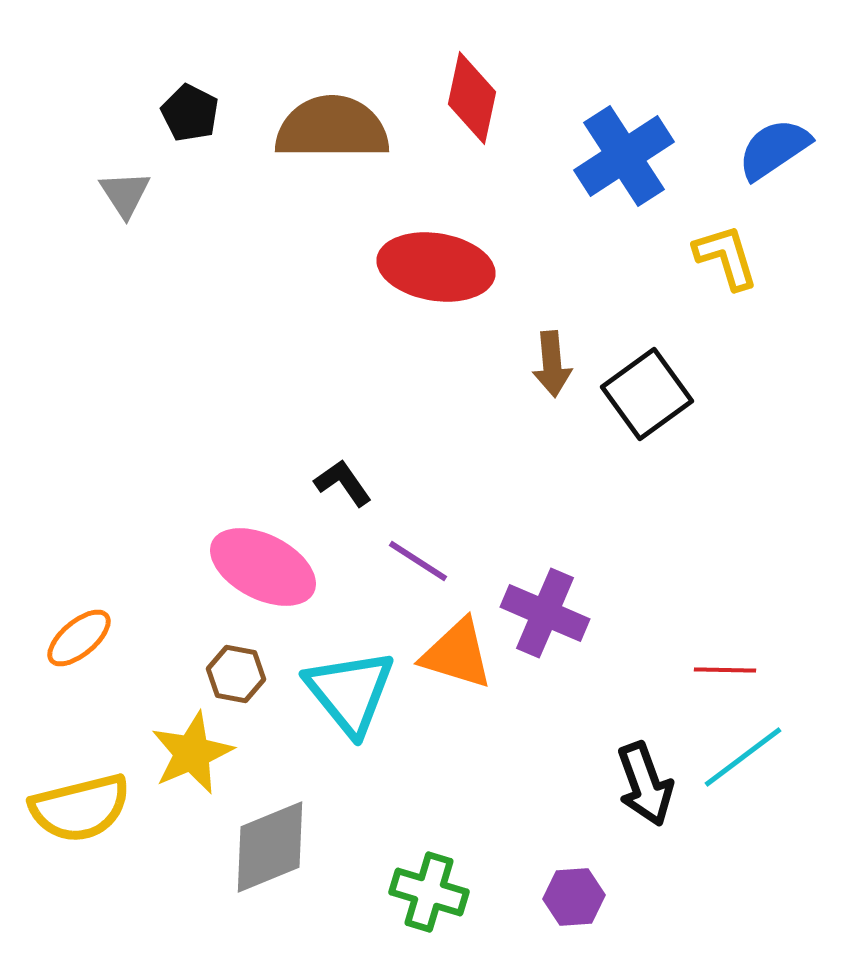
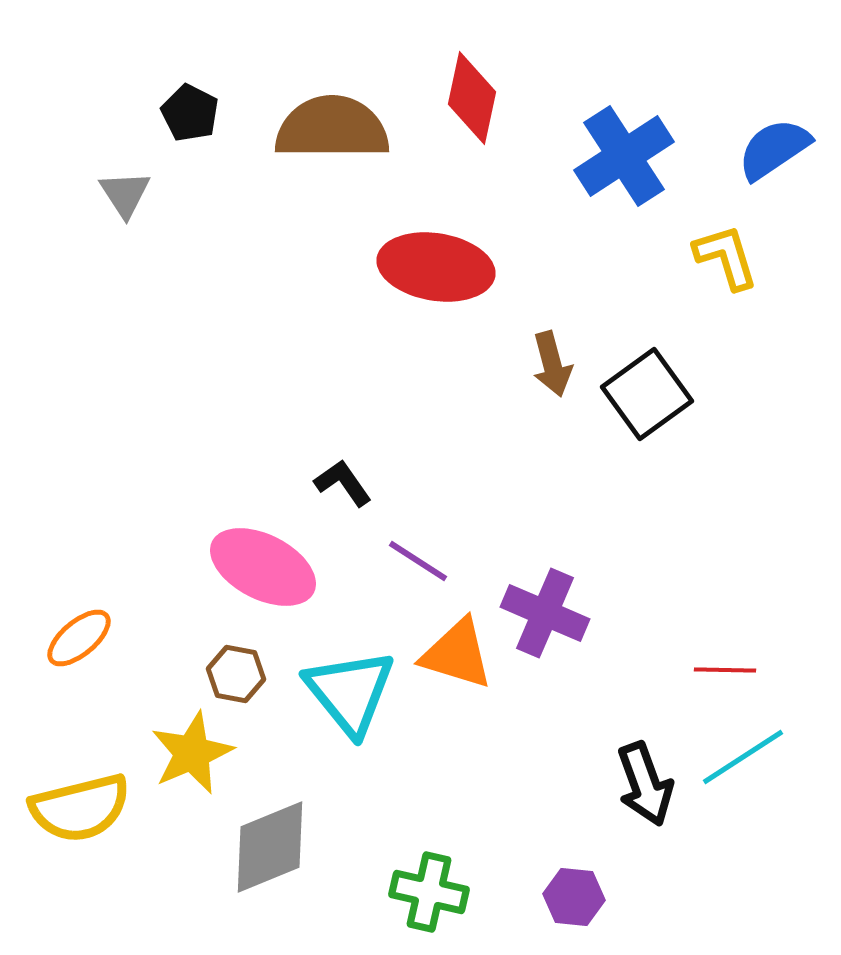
brown arrow: rotated 10 degrees counterclockwise
cyan line: rotated 4 degrees clockwise
green cross: rotated 4 degrees counterclockwise
purple hexagon: rotated 10 degrees clockwise
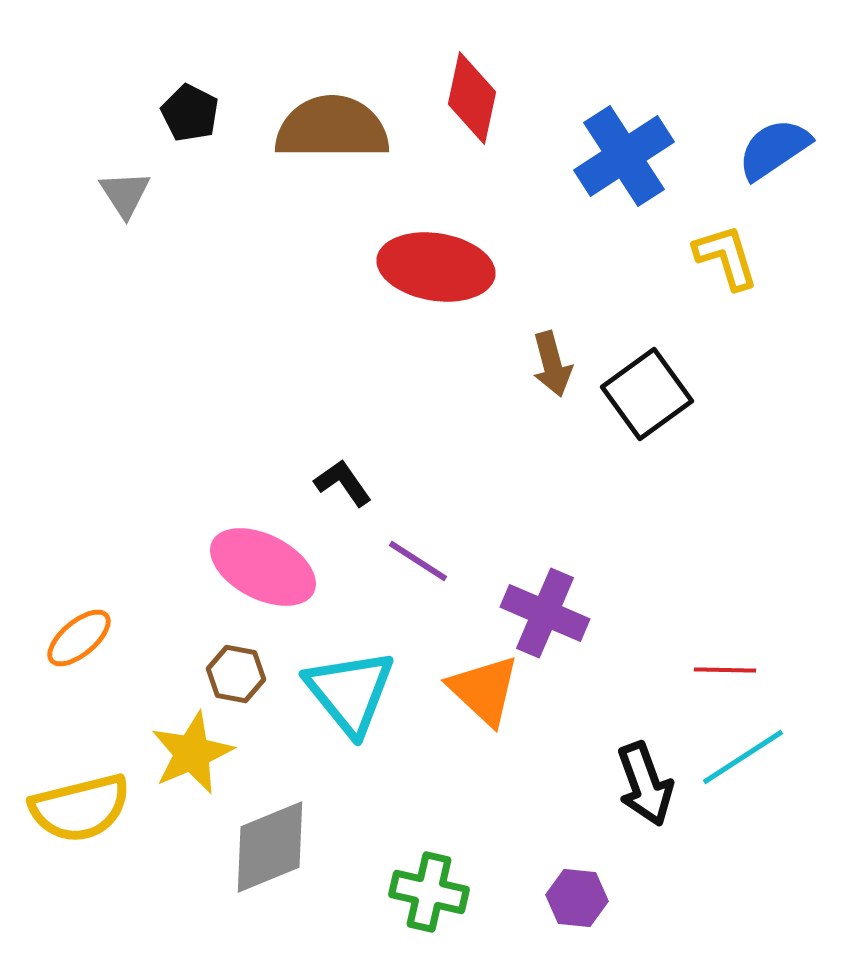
orange triangle: moved 27 px right, 36 px down; rotated 26 degrees clockwise
purple hexagon: moved 3 px right, 1 px down
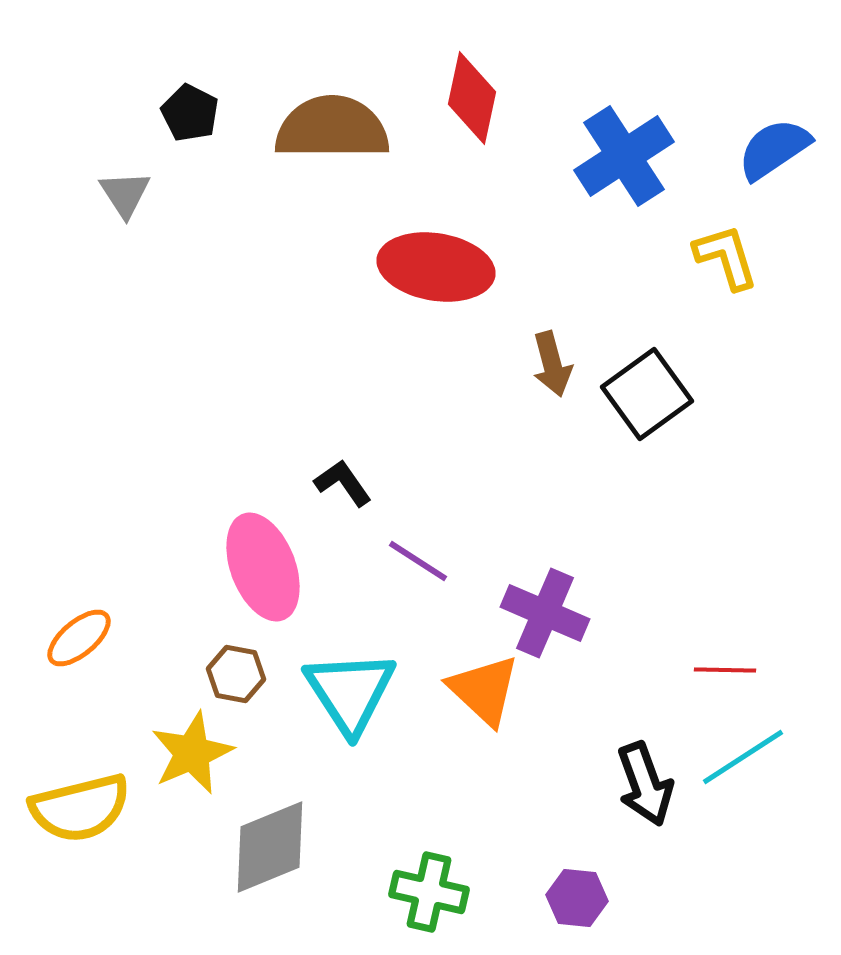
pink ellipse: rotated 42 degrees clockwise
cyan triangle: rotated 6 degrees clockwise
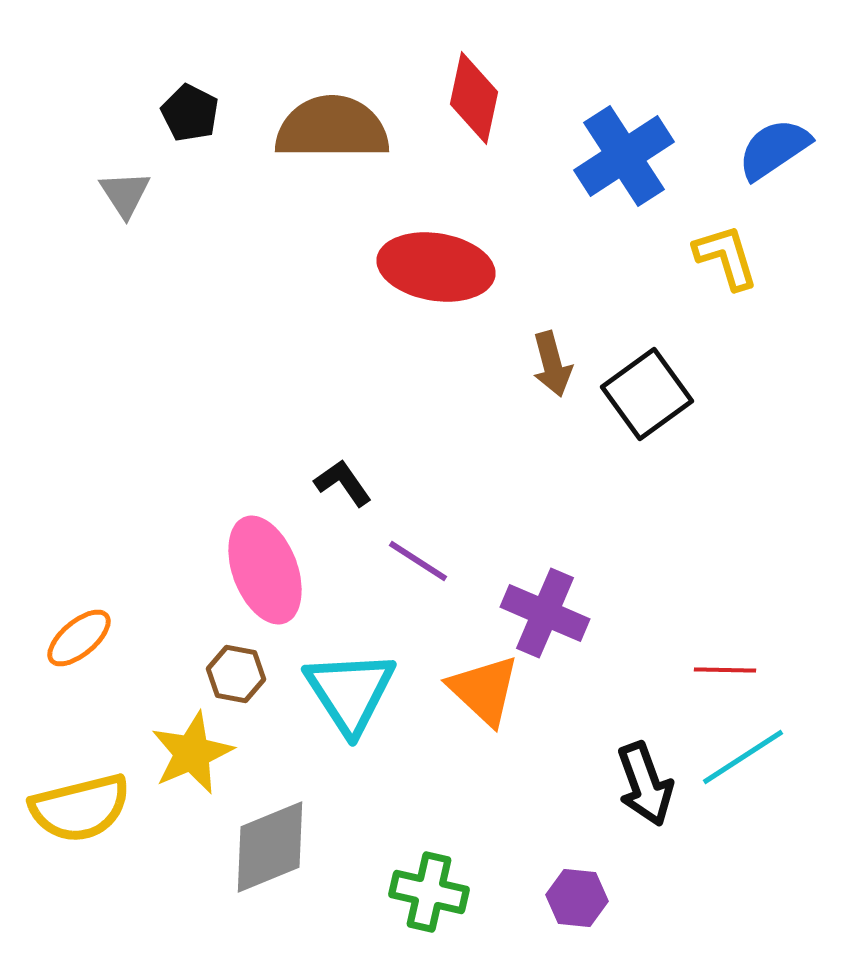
red diamond: moved 2 px right
pink ellipse: moved 2 px right, 3 px down
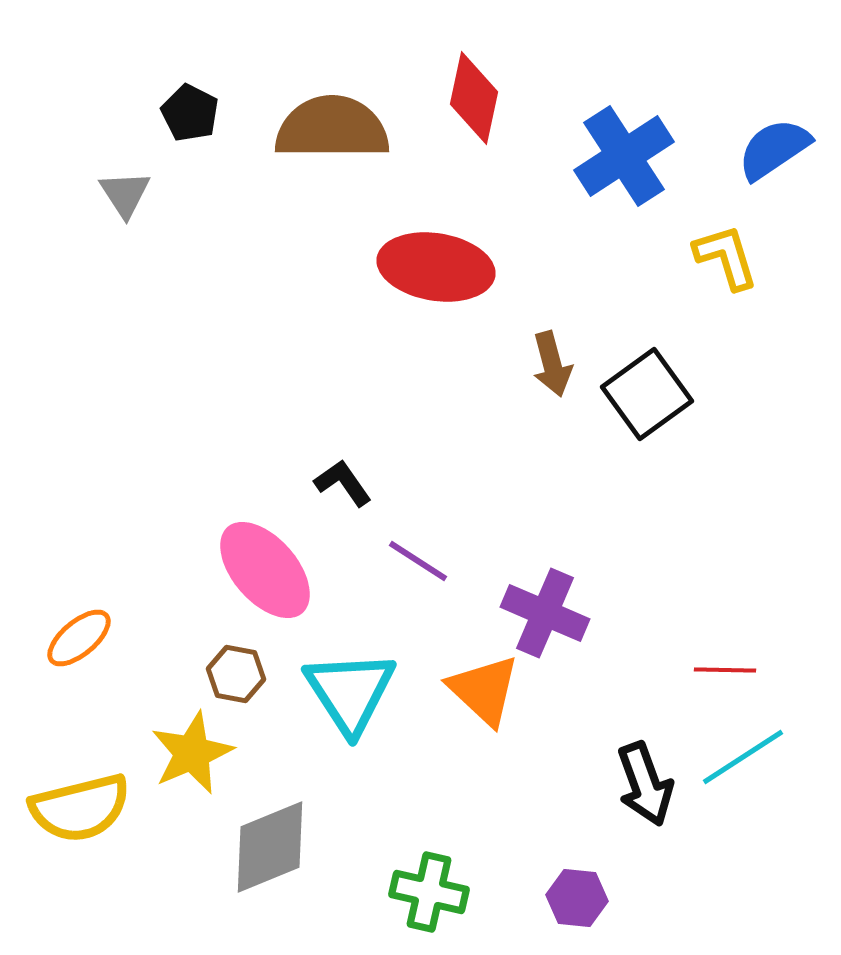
pink ellipse: rotated 20 degrees counterclockwise
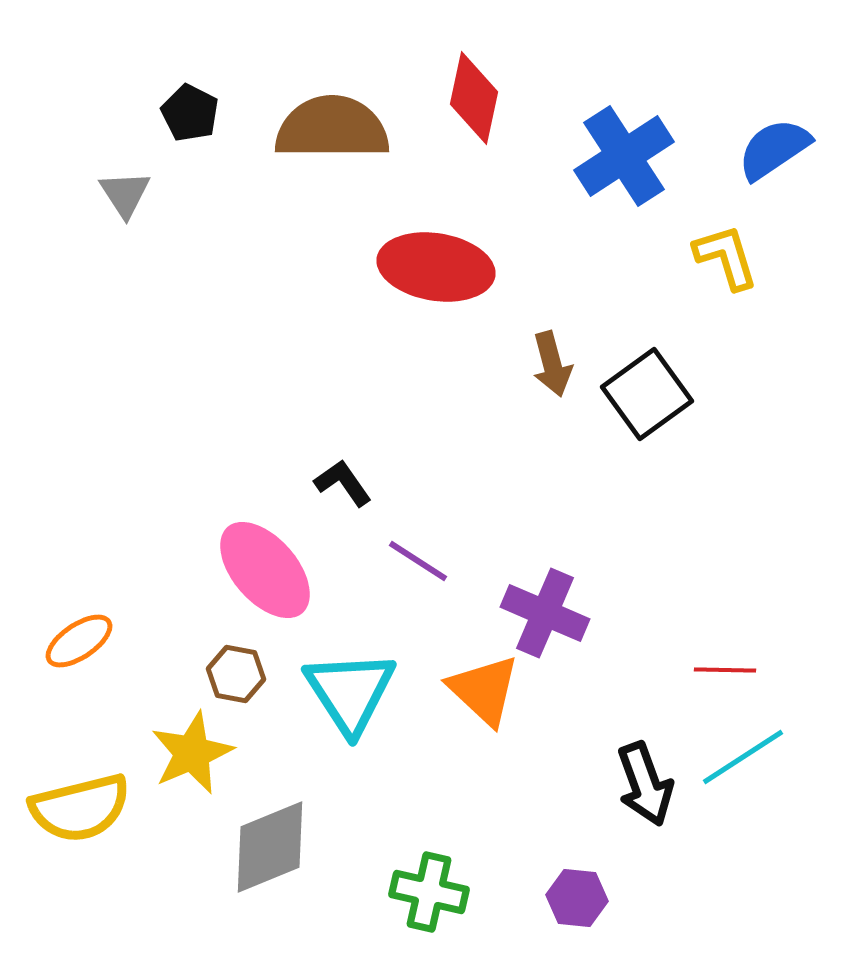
orange ellipse: moved 3 px down; rotated 6 degrees clockwise
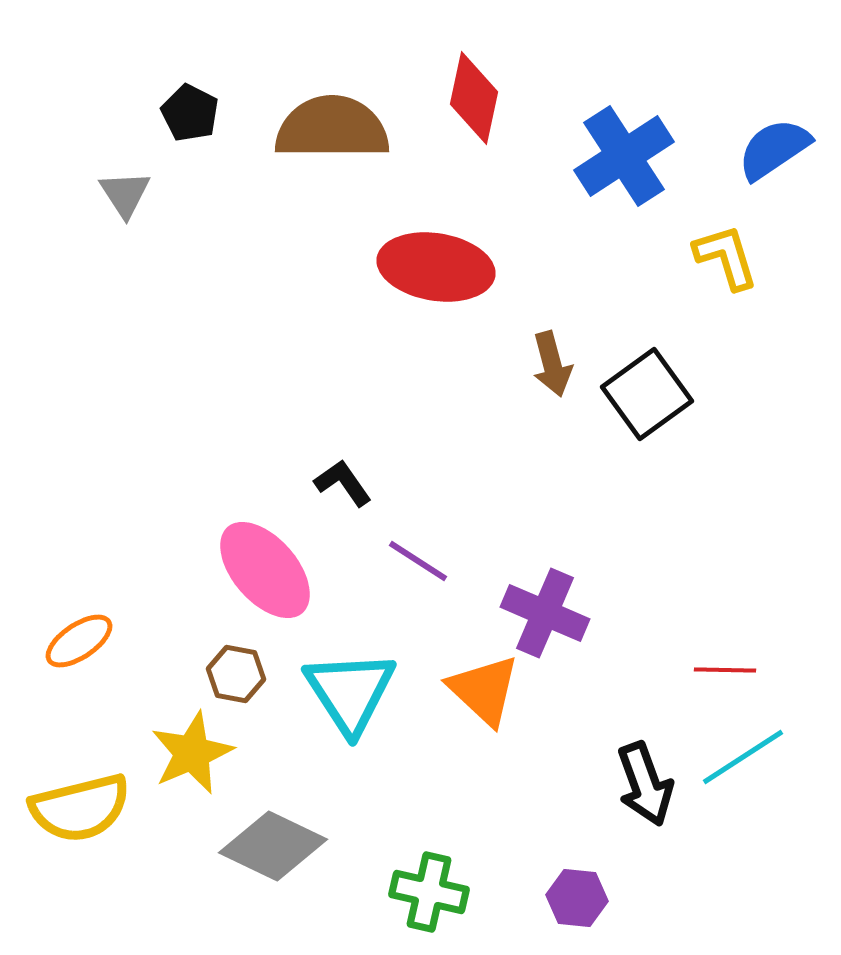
gray diamond: moved 3 px right, 1 px up; rotated 48 degrees clockwise
